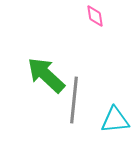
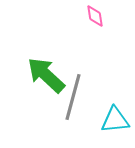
gray line: moved 1 px left, 3 px up; rotated 9 degrees clockwise
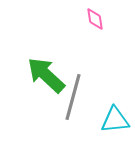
pink diamond: moved 3 px down
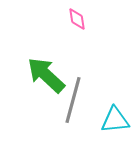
pink diamond: moved 18 px left
gray line: moved 3 px down
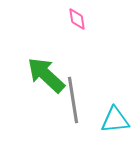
gray line: rotated 24 degrees counterclockwise
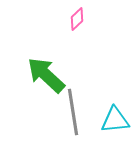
pink diamond: rotated 55 degrees clockwise
gray line: moved 12 px down
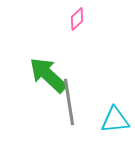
green arrow: moved 2 px right
gray line: moved 4 px left, 10 px up
